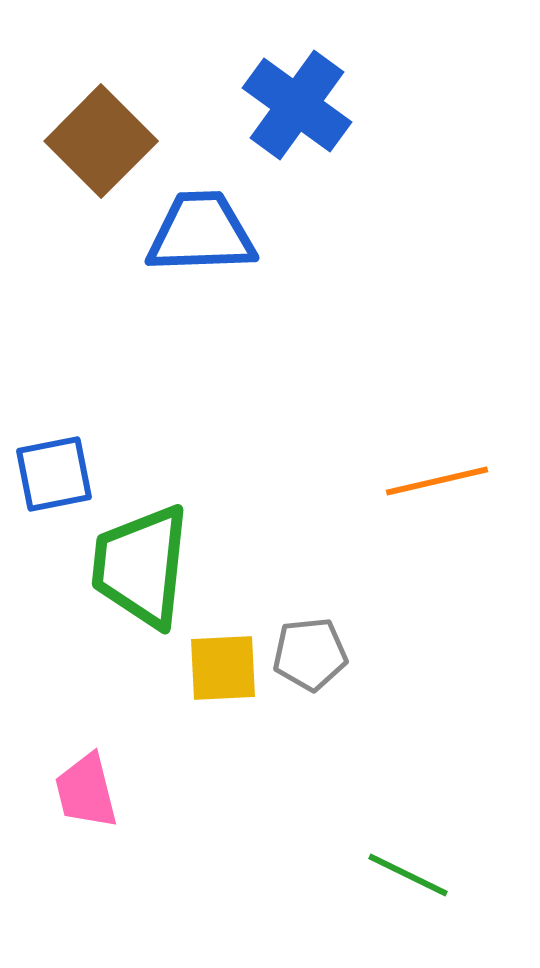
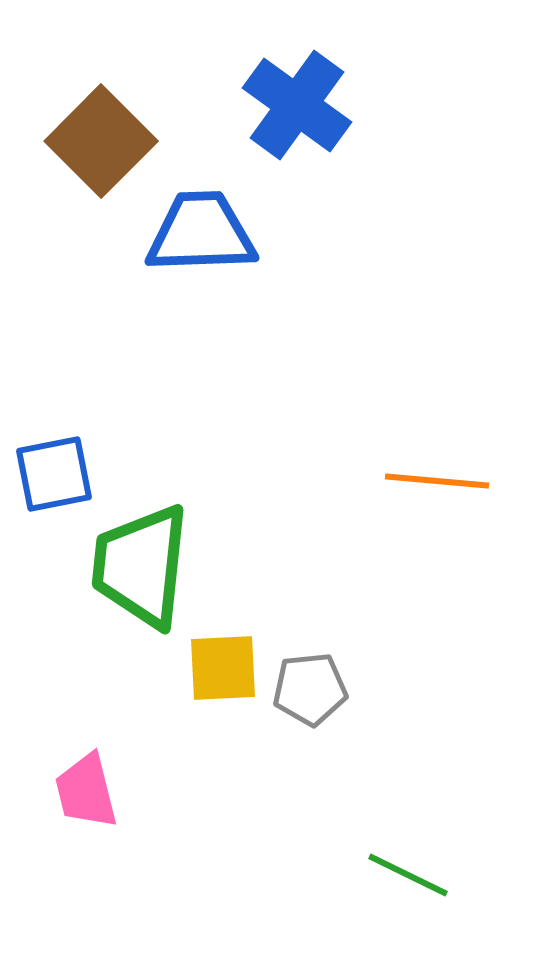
orange line: rotated 18 degrees clockwise
gray pentagon: moved 35 px down
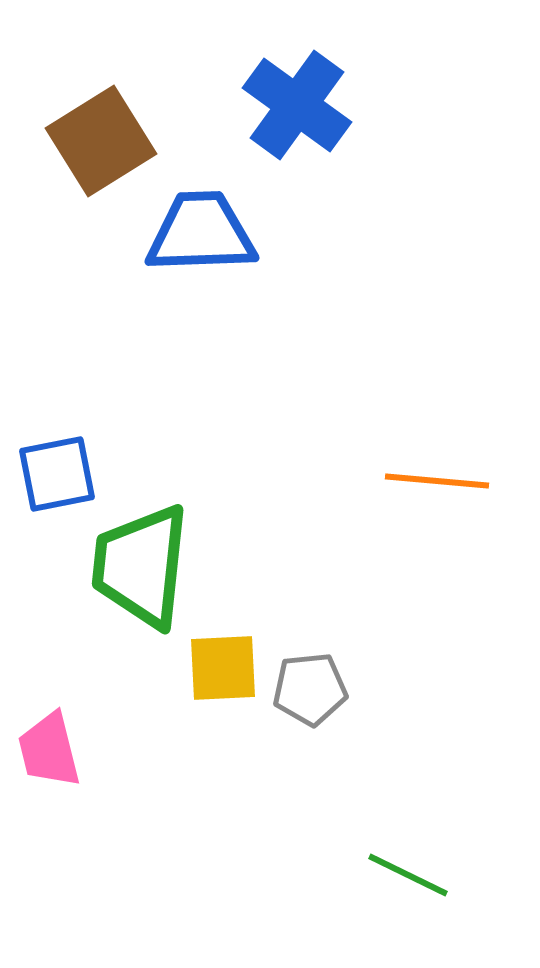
brown square: rotated 13 degrees clockwise
blue square: moved 3 px right
pink trapezoid: moved 37 px left, 41 px up
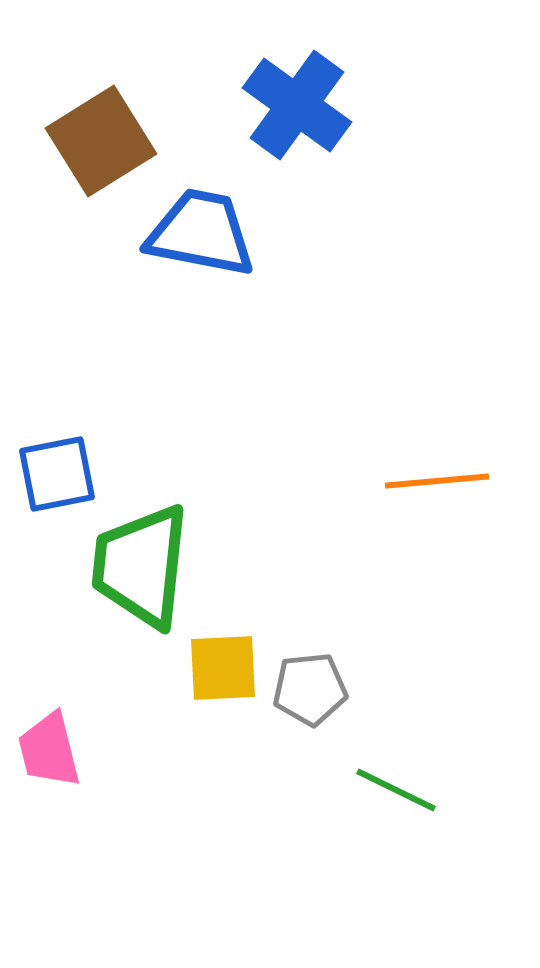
blue trapezoid: rotated 13 degrees clockwise
orange line: rotated 10 degrees counterclockwise
green line: moved 12 px left, 85 px up
